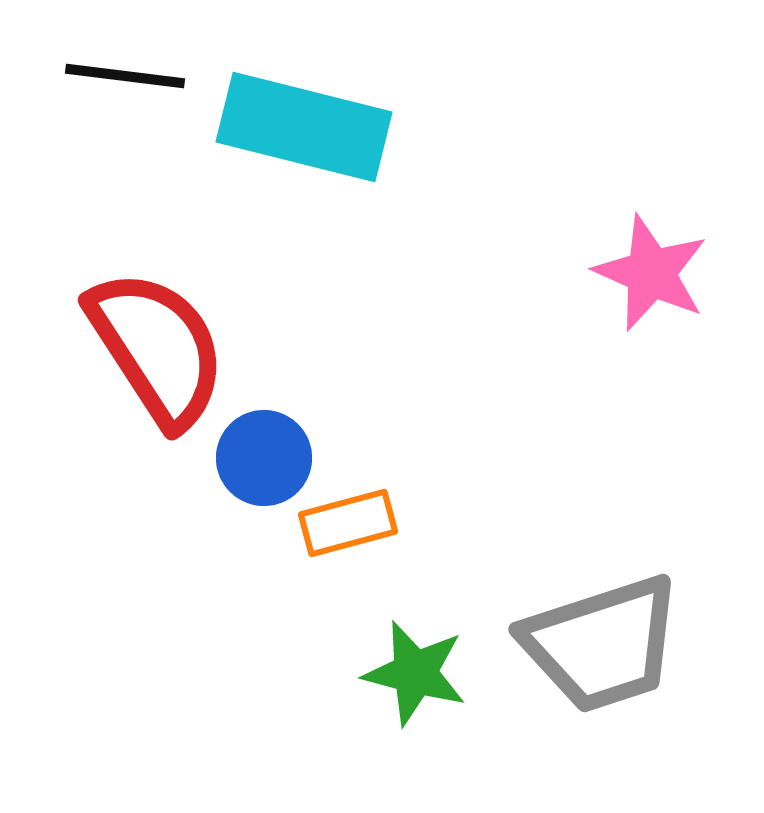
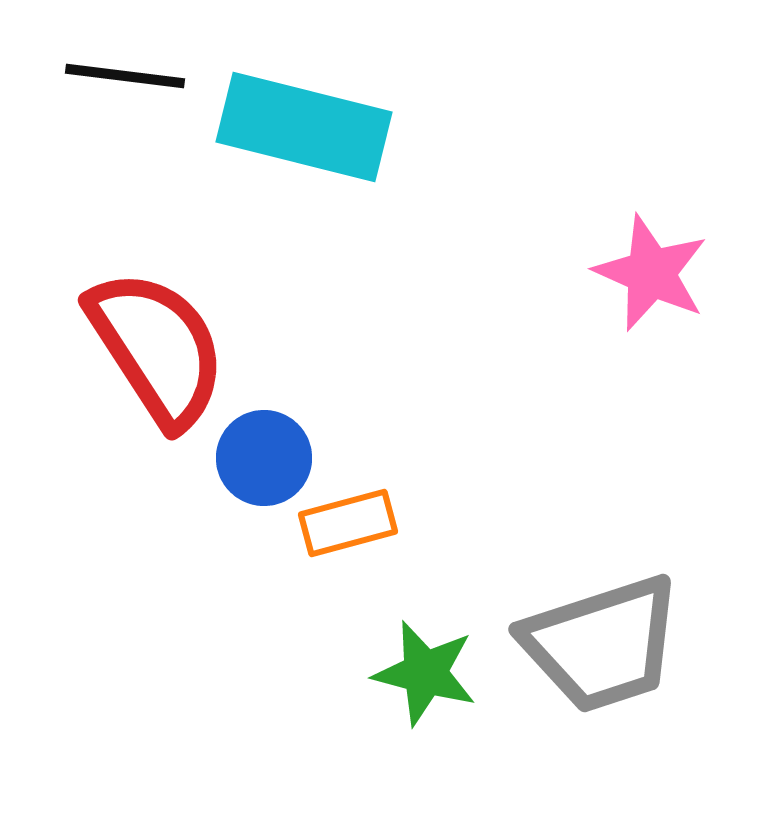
green star: moved 10 px right
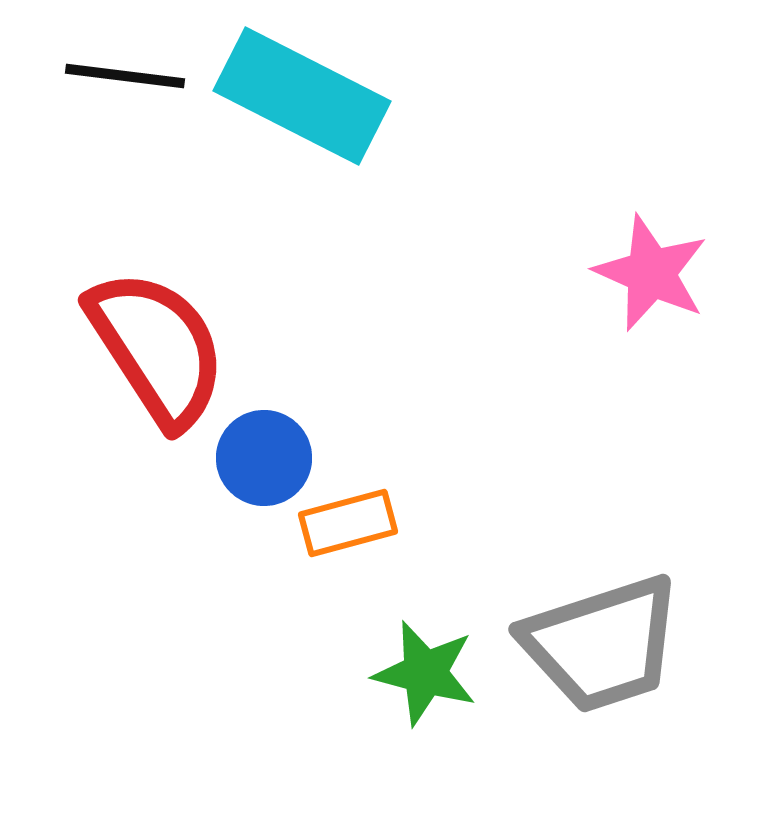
cyan rectangle: moved 2 px left, 31 px up; rotated 13 degrees clockwise
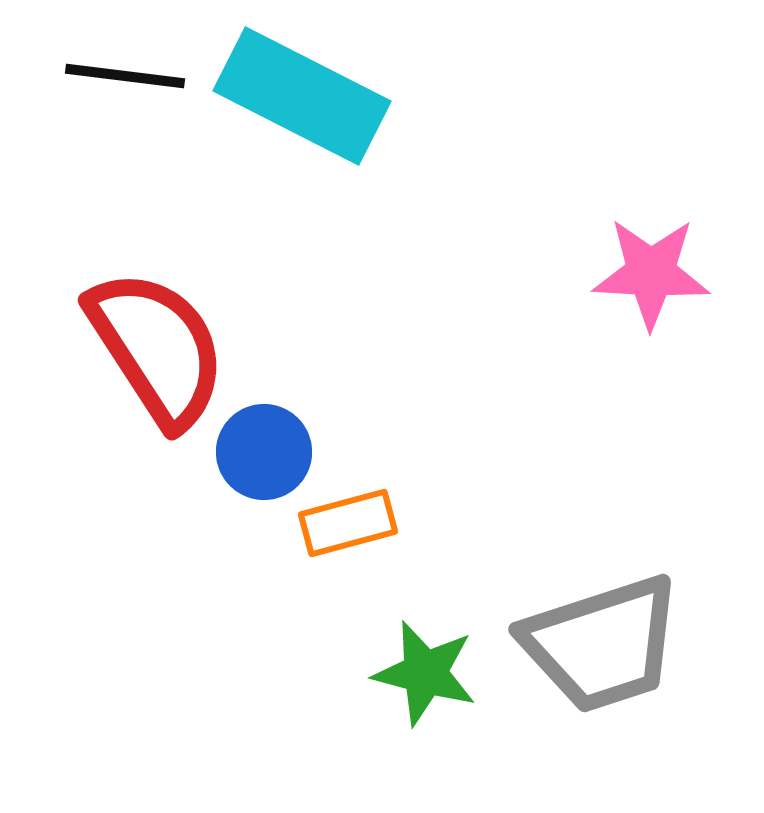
pink star: rotated 21 degrees counterclockwise
blue circle: moved 6 px up
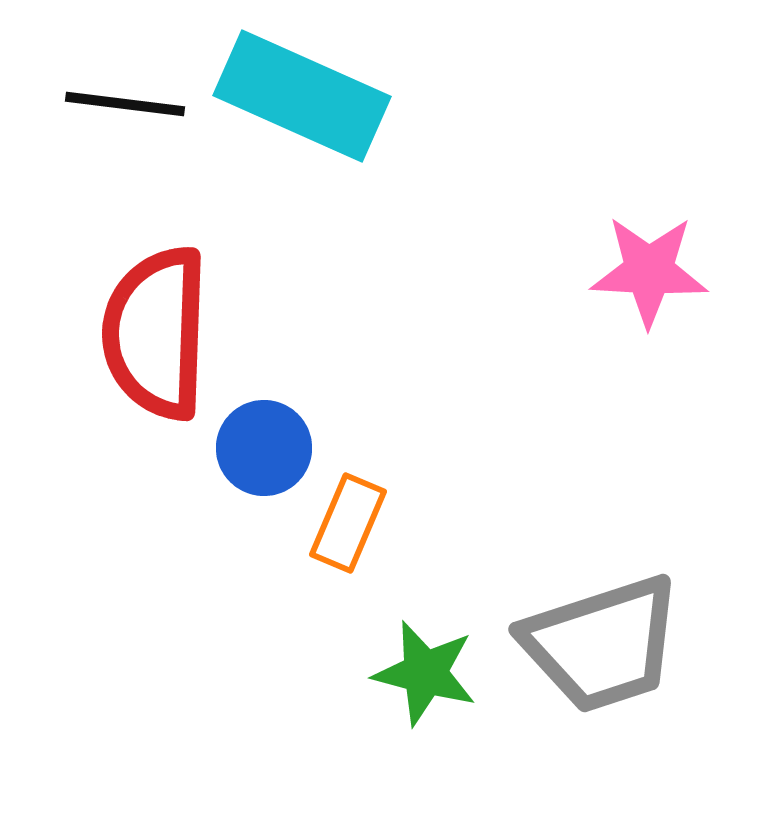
black line: moved 28 px down
cyan rectangle: rotated 3 degrees counterclockwise
pink star: moved 2 px left, 2 px up
red semicircle: moved 1 px left, 15 px up; rotated 145 degrees counterclockwise
blue circle: moved 4 px up
orange rectangle: rotated 52 degrees counterclockwise
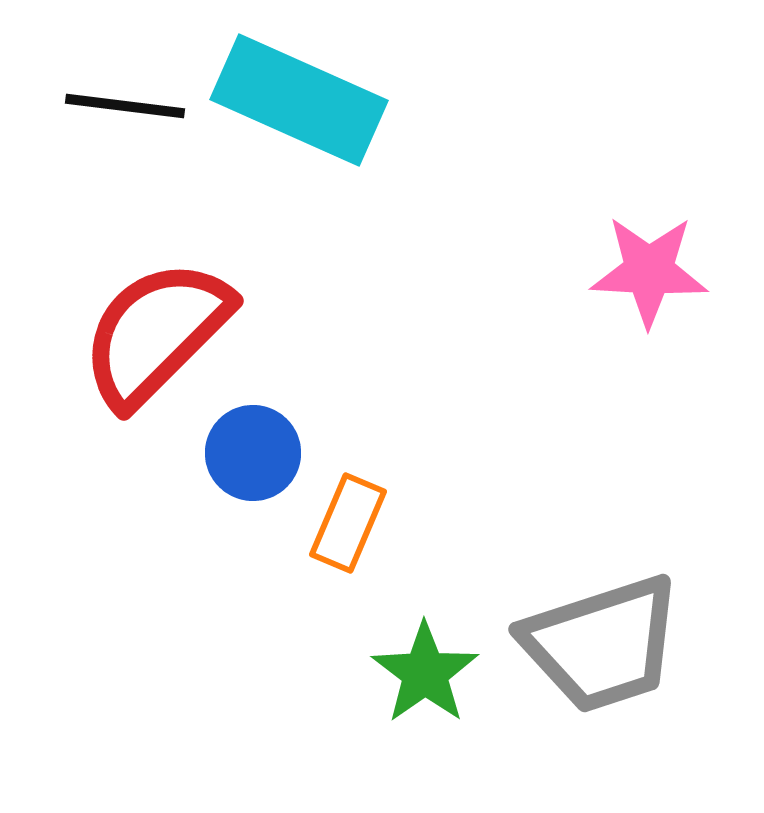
cyan rectangle: moved 3 px left, 4 px down
black line: moved 2 px down
red semicircle: rotated 43 degrees clockwise
blue circle: moved 11 px left, 5 px down
green star: rotated 22 degrees clockwise
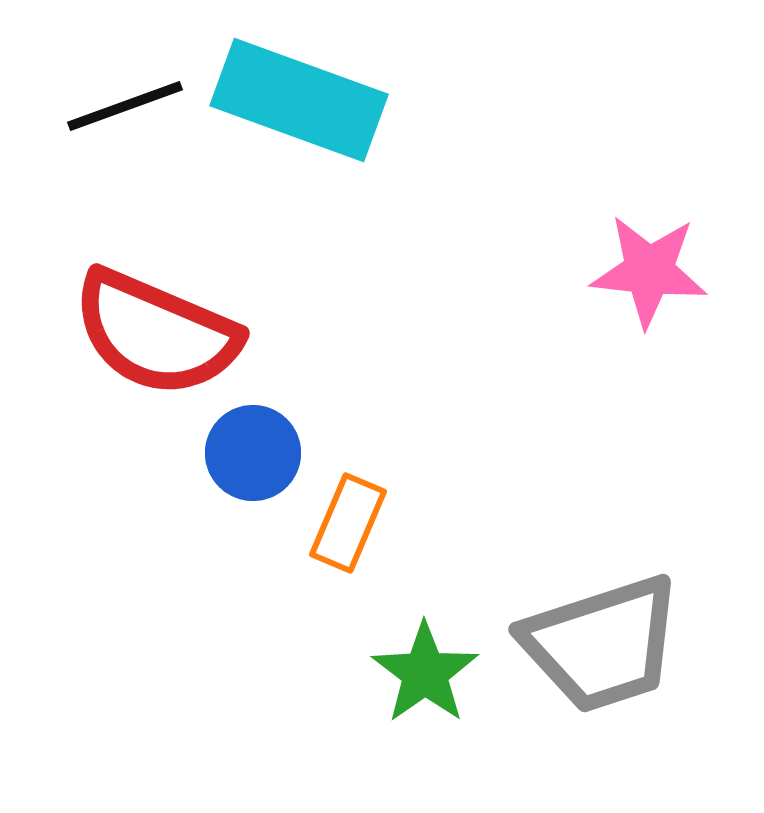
cyan rectangle: rotated 4 degrees counterclockwise
black line: rotated 27 degrees counterclockwise
pink star: rotated 3 degrees clockwise
red semicircle: rotated 112 degrees counterclockwise
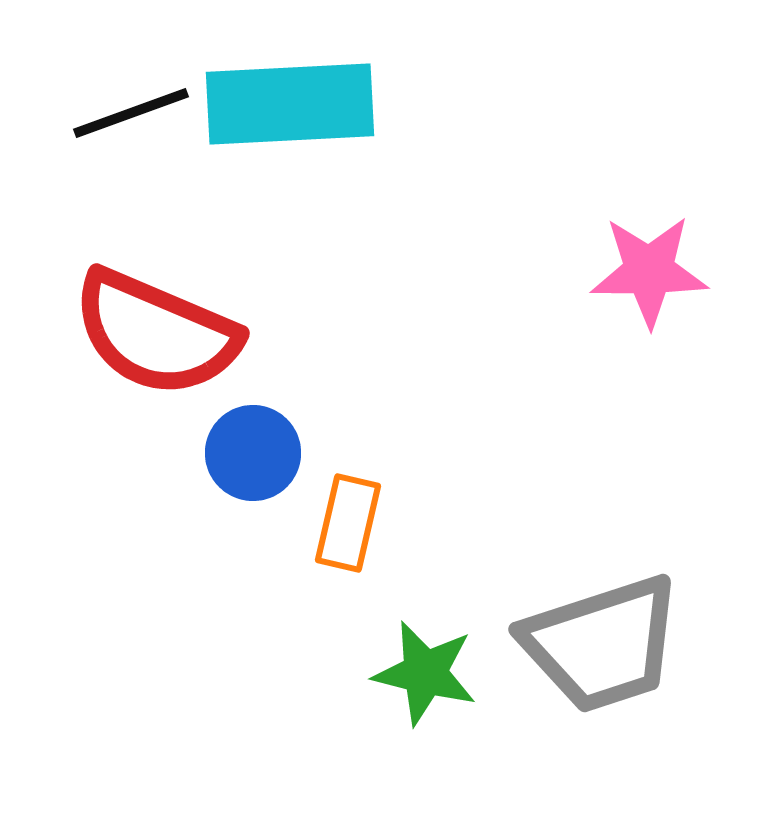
cyan rectangle: moved 9 px left, 4 px down; rotated 23 degrees counterclockwise
black line: moved 6 px right, 7 px down
pink star: rotated 6 degrees counterclockwise
orange rectangle: rotated 10 degrees counterclockwise
green star: rotated 23 degrees counterclockwise
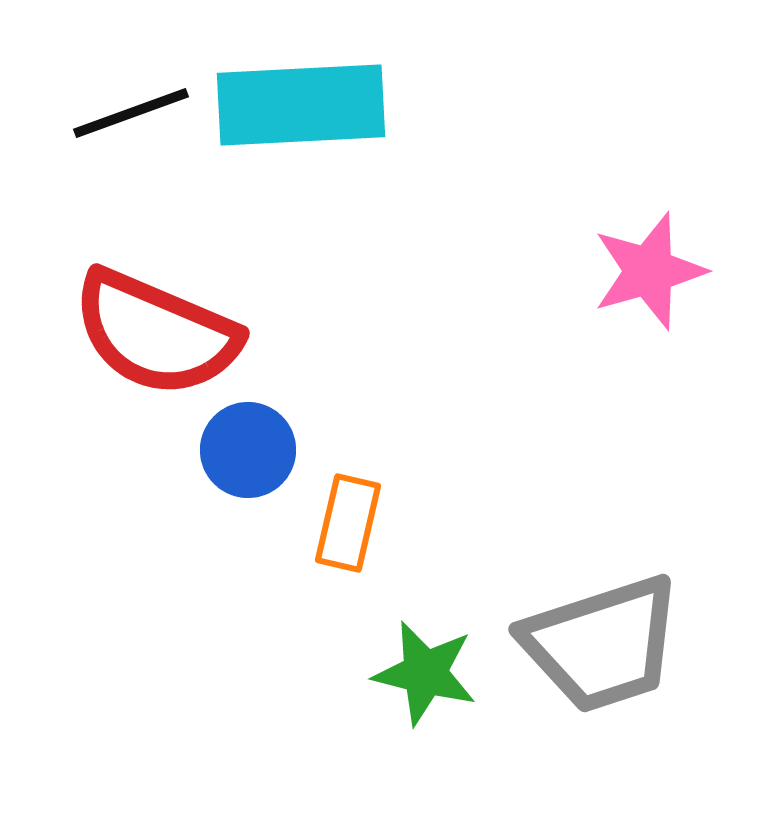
cyan rectangle: moved 11 px right, 1 px down
pink star: rotated 16 degrees counterclockwise
blue circle: moved 5 px left, 3 px up
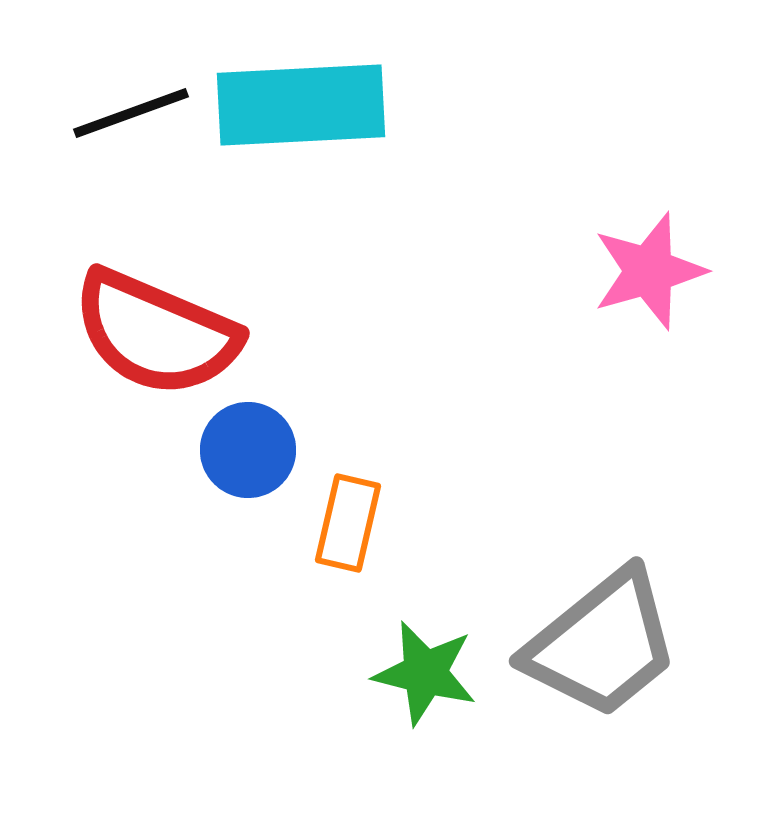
gray trapezoid: rotated 21 degrees counterclockwise
